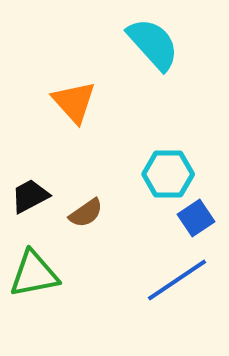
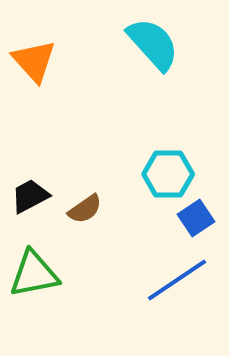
orange triangle: moved 40 px left, 41 px up
brown semicircle: moved 1 px left, 4 px up
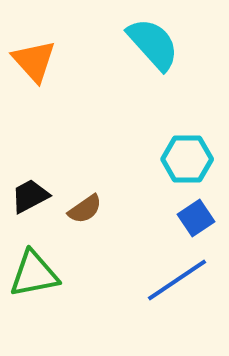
cyan hexagon: moved 19 px right, 15 px up
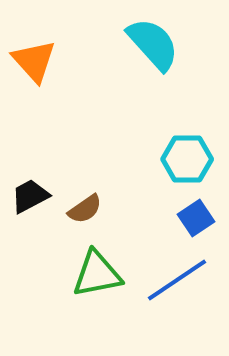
green triangle: moved 63 px right
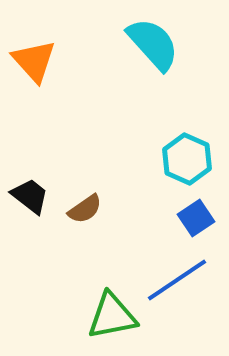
cyan hexagon: rotated 24 degrees clockwise
black trapezoid: rotated 66 degrees clockwise
green triangle: moved 15 px right, 42 px down
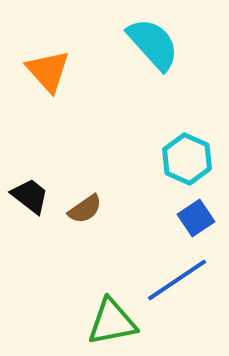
orange triangle: moved 14 px right, 10 px down
green triangle: moved 6 px down
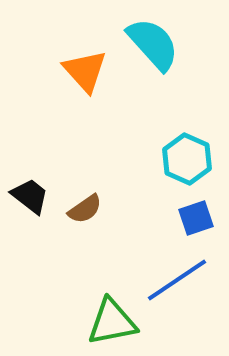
orange triangle: moved 37 px right
blue square: rotated 15 degrees clockwise
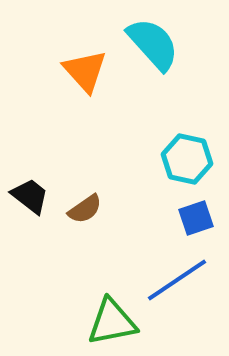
cyan hexagon: rotated 12 degrees counterclockwise
